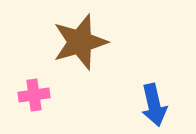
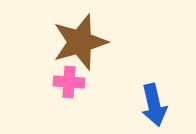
pink cross: moved 35 px right, 13 px up; rotated 12 degrees clockwise
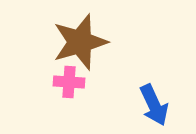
blue arrow: rotated 12 degrees counterclockwise
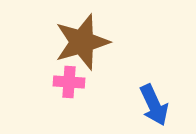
brown star: moved 2 px right
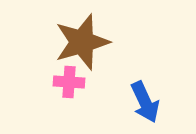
blue arrow: moved 9 px left, 3 px up
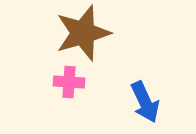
brown star: moved 1 px right, 9 px up
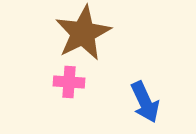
brown star: rotated 10 degrees counterclockwise
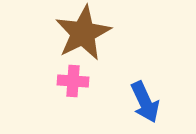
pink cross: moved 4 px right, 1 px up
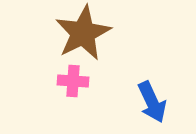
blue arrow: moved 7 px right
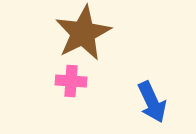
pink cross: moved 2 px left
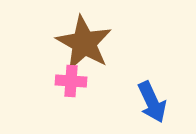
brown star: moved 1 px right, 10 px down; rotated 16 degrees counterclockwise
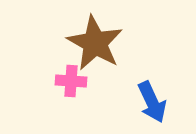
brown star: moved 11 px right
